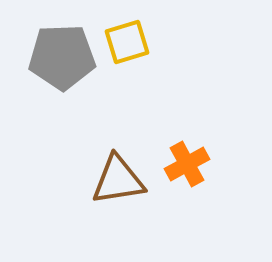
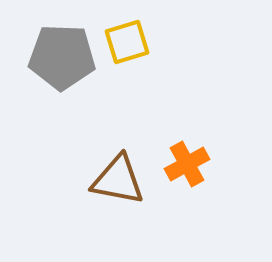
gray pentagon: rotated 4 degrees clockwise
brown triangle: rotated 20 degrees clockwise
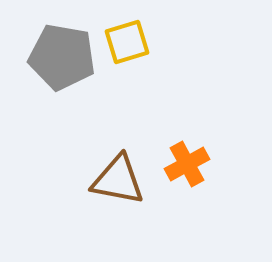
gray pentagon: rotated 8 degrees clockwise
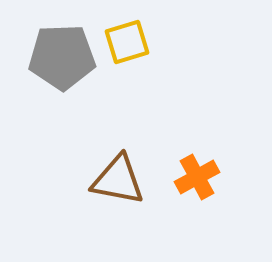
gray pentagon: rotated 12 degrees counterclockwise
orange cross: moved 10 px right, 13 px down
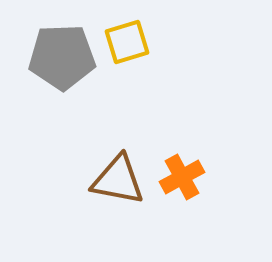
orange cross: moved 15 px left
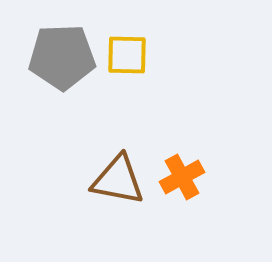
yellow square: moved 13 px down; rotated 18 degrees clockwise
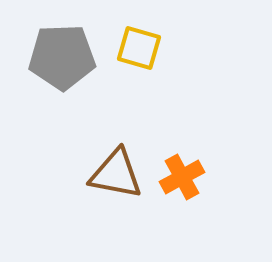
yellow square: moved 12 px right, 7 px up; rotated 15 degrees clockwise
brown triangle: moved 2 px left, 6 px up
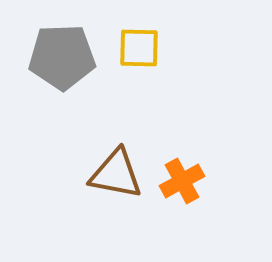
yellow square: rotated 15 degrees counterclockwise
orange cross: moved 4 px down
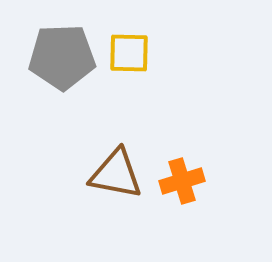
yellow square: moved 10 px left, 5 px down
orange cross: rotated 12 degrees clockwise
